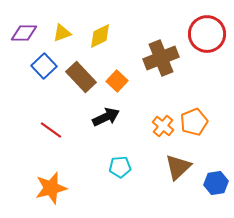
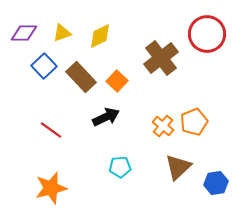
brown cross: rotated 16 degrees counterclockwise
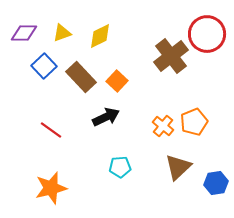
brown cross: moved 10 px right, 2 px up
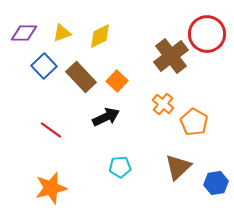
orange pentagon: rotated 20 degrees counterclockwise
orange cross: moved 22 px up
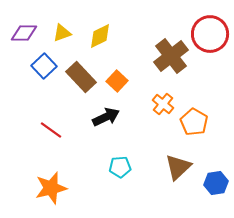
red circle: moved 3 px right
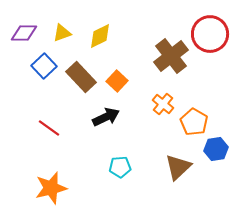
red line: moved 2 px left, 2 px up
blue hexagon: moved 34 px up
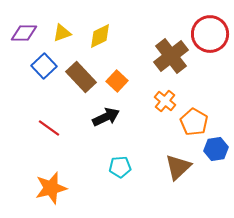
orange cross: moved 2 px right, 3 px up
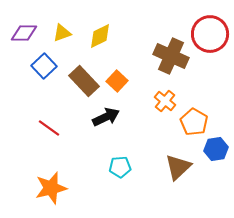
brown cross: rotated 28 degrees counterclockwise
brown rectangle: moved 3 px right, 4 px down
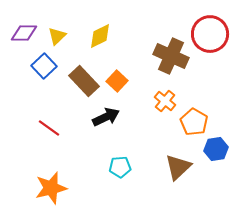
yellow triangle: moved 5 px left, 3 px down; rotated 24 degrees counterclockwise
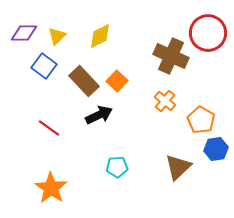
red circle: moved 2 px left, 1 px up
blue square: rotated 10 degrees counterclockwise
black arrow: moved 7 px left, 2 px up
orange pentagon: moved 7 px right, 2 px up
cyan pentagon: moved 3 px left
orange star: rotated 24 degrees counterclockwise
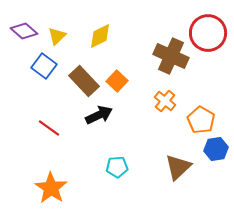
purple diamond: moved 2 px up; rotated 40 degrees clockwise
